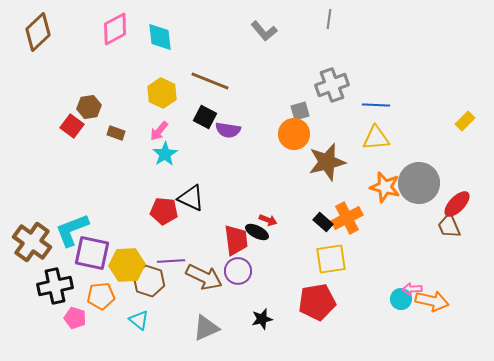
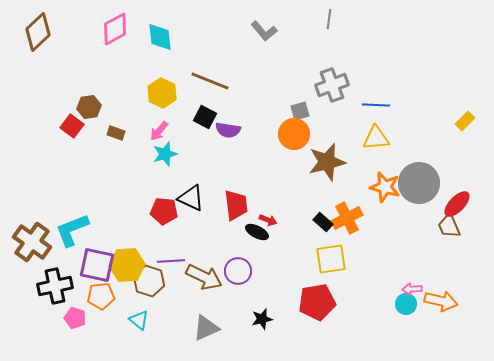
cyan star at (165, 154): rotated 15 degrees clockwise
red trapezoid at (236, 240): moved 35 px up
purple square at (92, 253): moved 5 px right, 12 px down
cyan circle at (401, 299): moved 5 px right, 5 px down
orange arrow at (432, 301): moved 9 px right
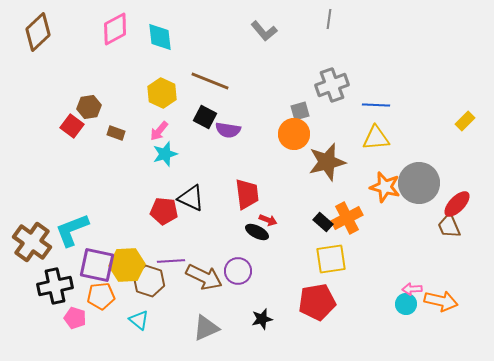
red trapezoid at (236, 205): moved 11 px right, 11 px up
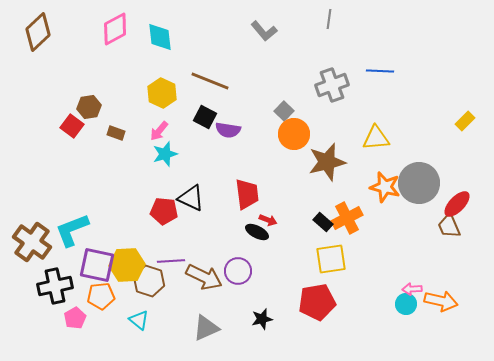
blue line at (376, 105): moved 4 px right, 34 px up
gray square at (300, 111): moved 16 px left; rotated 30 degrees counterclockwise
pink pentagon at (75, 318): rotated 25 degrees clockwise
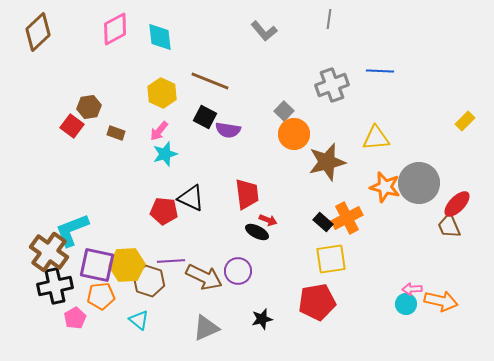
brown cross at (32, 242): moved 17 px right, 10 px down
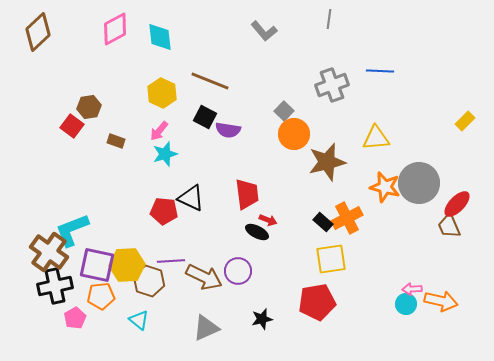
brown rectangle at (116, 133): moved 8 px down
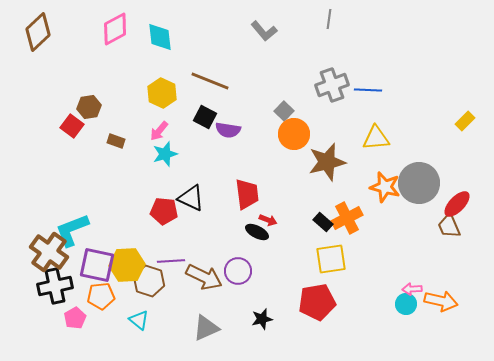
blue line at (380, 71): moved 12 px left, 19 px down
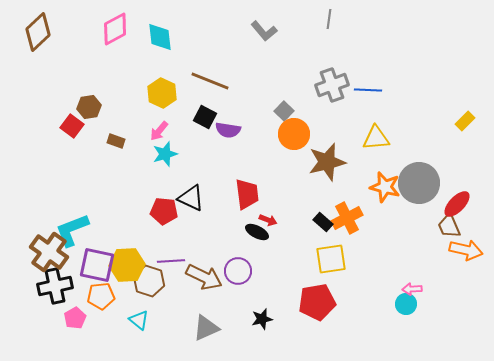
orange arrow at (441, 301): moved 25 px right, 51 px up
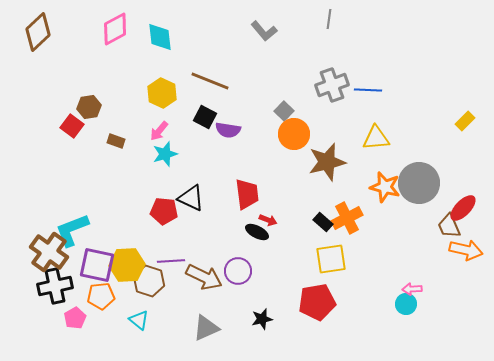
red ellipse at (457, 204): moved 6 px right, 4 px down
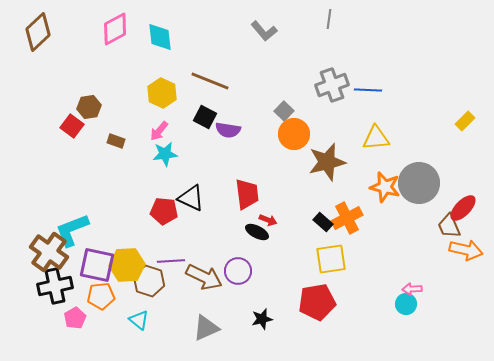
cyan star at (165, 154): rotated 10 degrees clockwise
